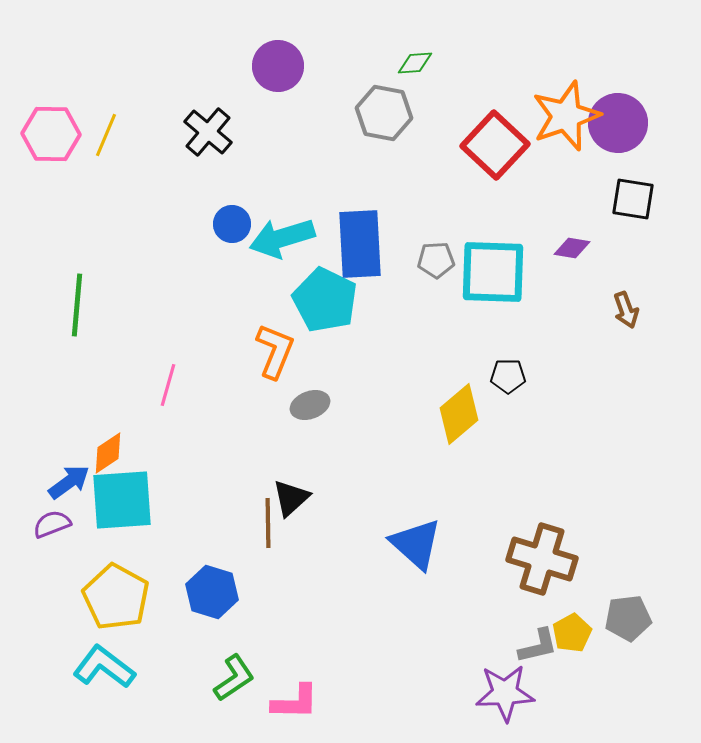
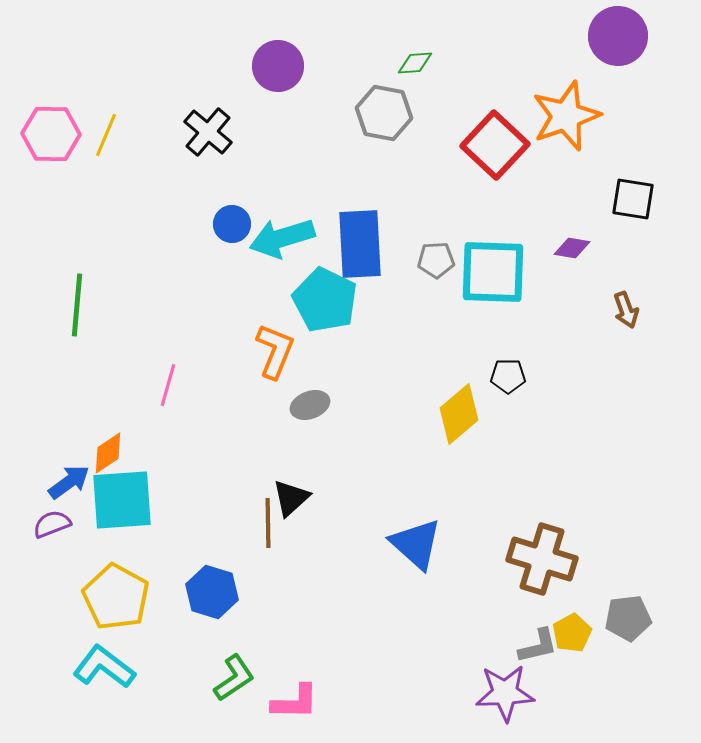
purple circle at (618, 123): moved 87 px up
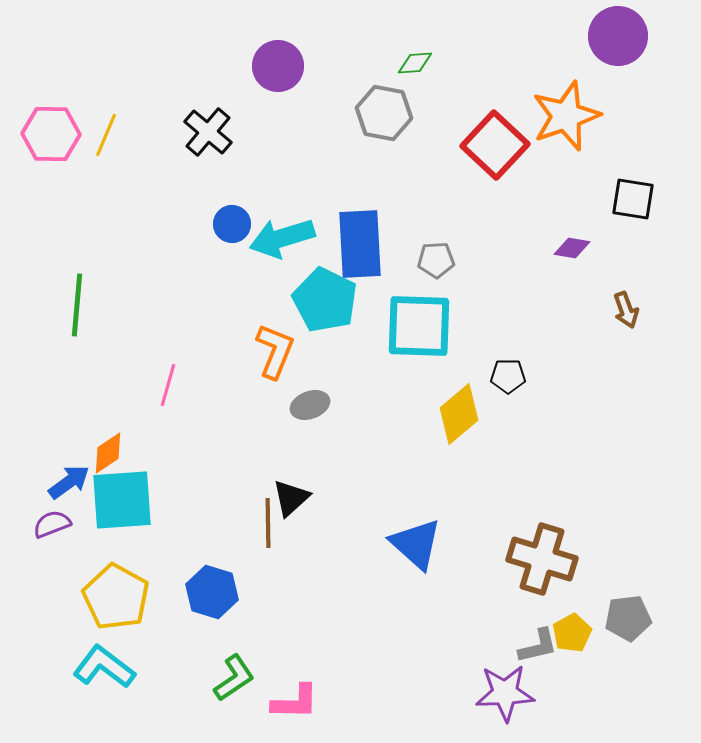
cyan square at (493, 272): moved 74 px left, 54 px down
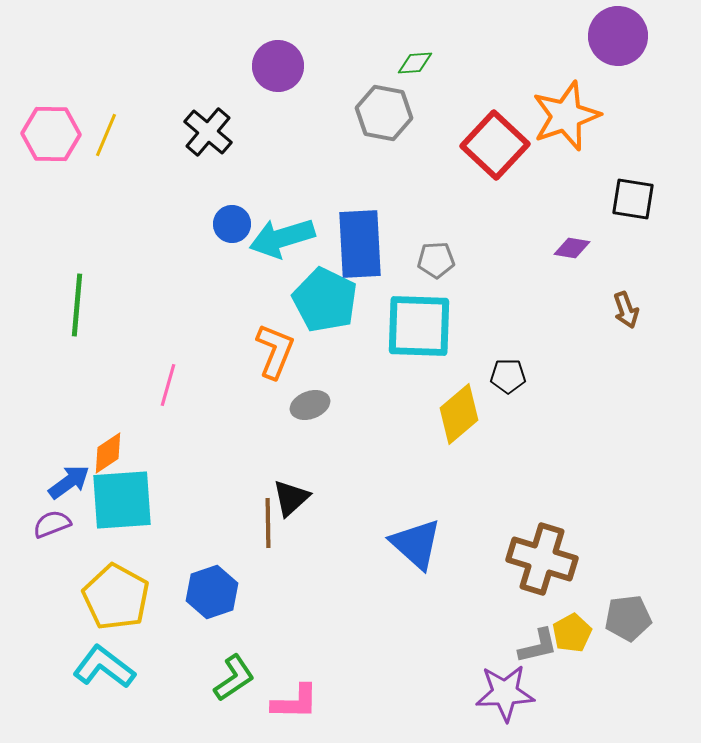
blue hexagon at (212, 592): rotated 24 degrees clockwise
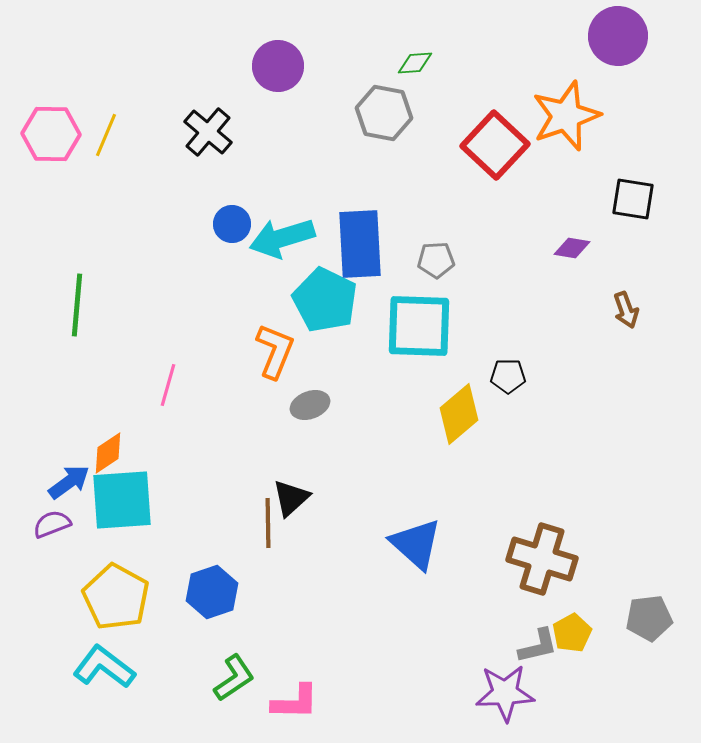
gray pentagon at (628, 618): moved 21 px right
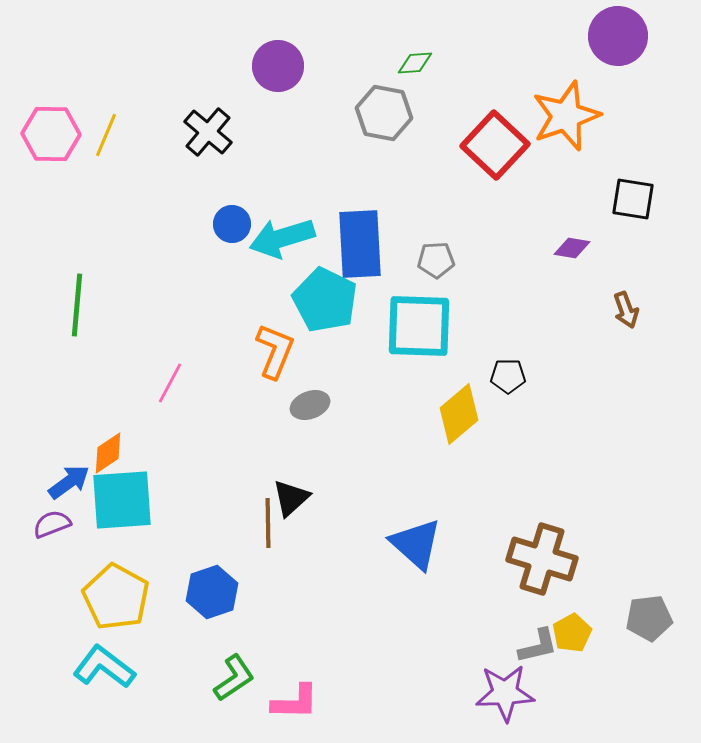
pink line at (168, 385): moved 2 px right, 2 px up; rotated 12 degrees clockwise
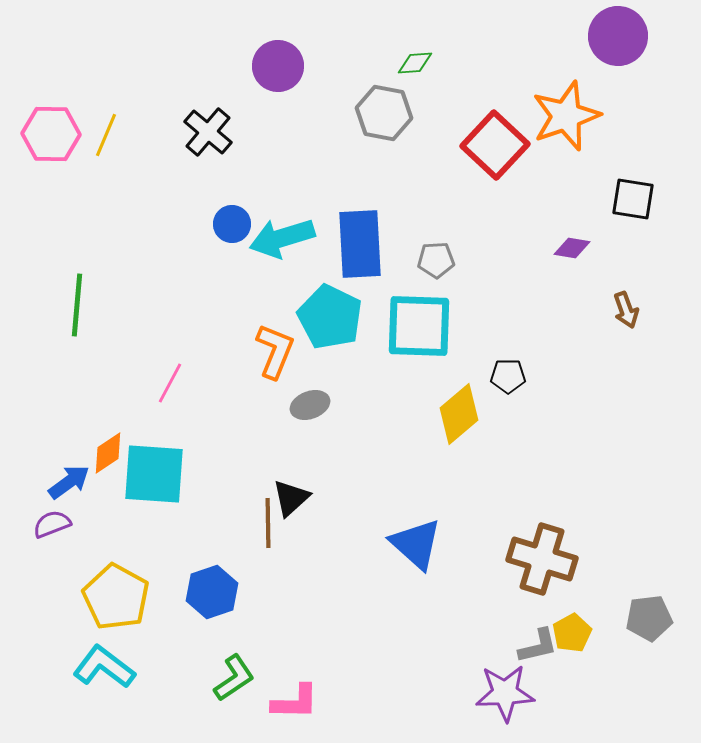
cyan pentagon at (325, 300): moved 5 px right, 17 px down
cyan square at (122, 500): moved 32 px right, 26 px up; rotated 8 degrees clockwise
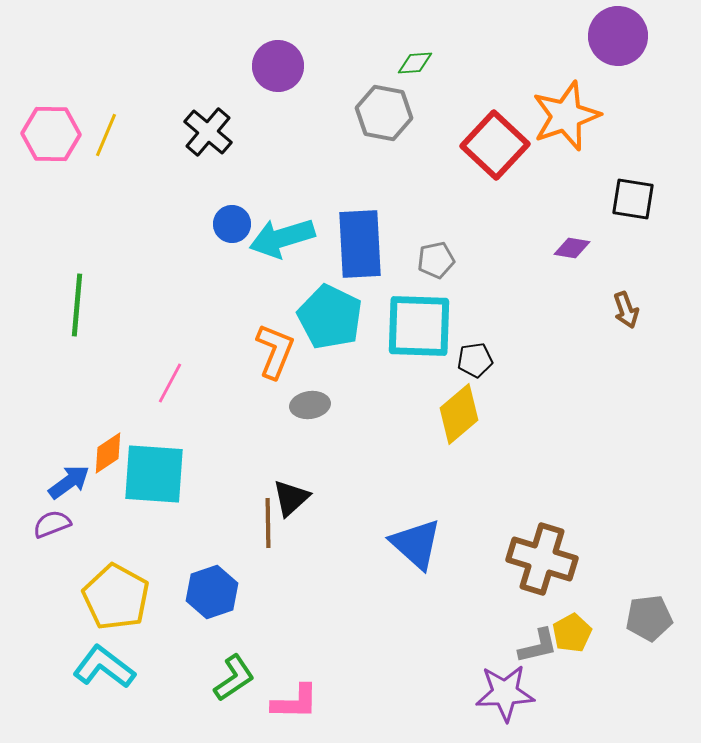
gray pentagon at (436, 260): rotated 9 degrees counterclockwise
black pentagon at (508, 376): moved 33 px left, 16 px up; rotated 8 degrees counterclockwise
gray ellipse at (310, 405): rotated 12 degrees clockwise
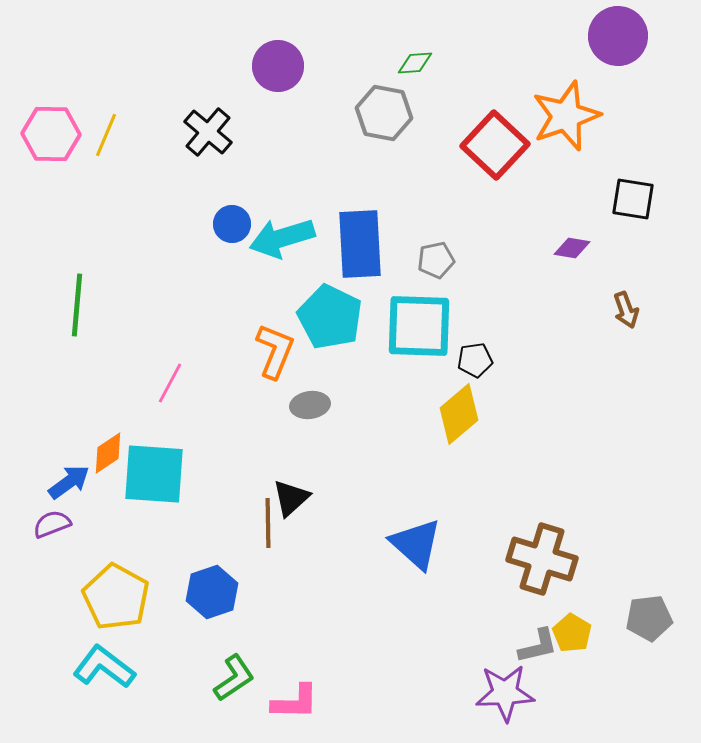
yellow pentagon at (572, 633): rotated 12 degrees counterclockwise
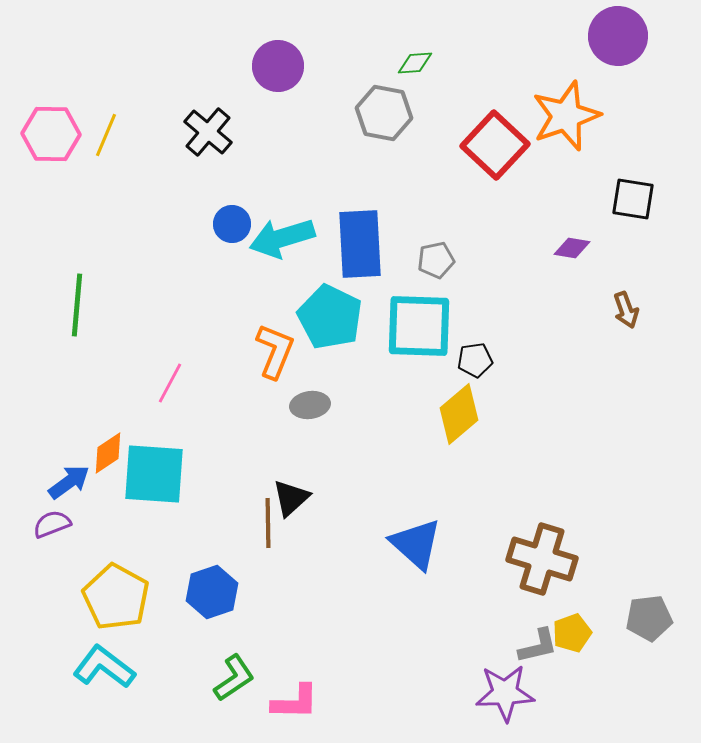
yellow pentagon at (572, 633): rotated 21 degrees clockwise
